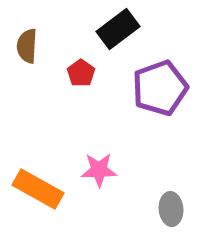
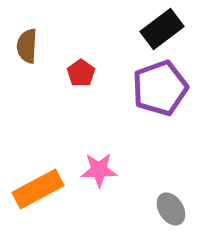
black rectangle: moved 44 px right
orange rectangle: rotated 57 degrees counterclockwise
gray ellipse: rotated 28 degrees counterclockwise
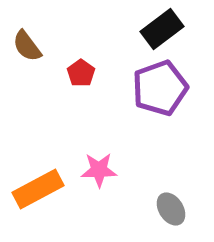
brown semicircle: rotated 40 degrees counterclockwise
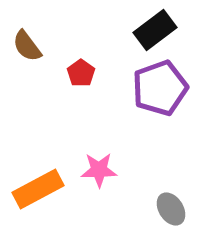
black rectangle: moved 7 px left, 1 px down
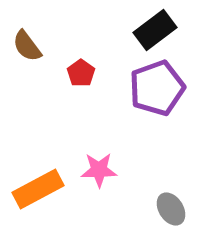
purple pentagon: moved 3 px left
